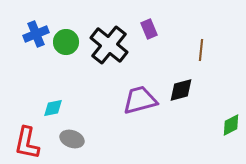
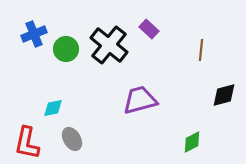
purple rectangle: rotated 24 degrees counterclockwise
blue cross: moved 2 px left
green circle: moved 7 px down
black diamond: moved 43 px right, 5 px down
green diamond: moved 39 px left, 17 px down
gray ellipse: rotated 40 degrees clockwise
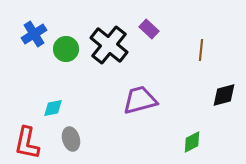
blue cross: rotated 10 degrees counterclockwise
gray ellipse: moved 1 px left; rotated 15 degrees clockwise
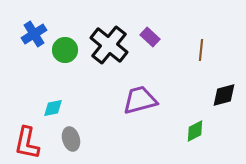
purple rectangle: moved 1 px right, 8 px down
green circle: moved 1 px left, 1 px down
green diamond: moved 3 px right, 11 px up
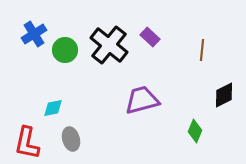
brown line: moved 1 px right
black diamond: rotated 12 degrees counterclockwise
purple trapezoid: moved 2 px right
green diamond: rotated 40 degrees counterclockwise
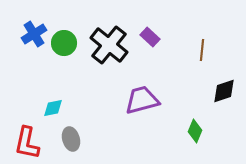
green circle: moved 1 px left, 7 px up
black diamond: moved 4 px up; rotated 8 degrees clockwise
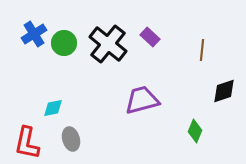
black cross: moved 1 px left, 1 px up
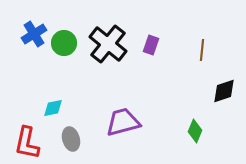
purple rectangle: moved 1 px right, 8 px down; rotated 66 degrees clockwise
purple trapezoid: moved 19 px left, 22 px down
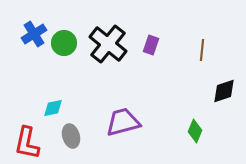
gray ellipse: moved 3 px up
